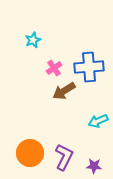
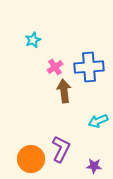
pink cross: moved 1 px right, 1 px up
brown arrow: rotated 115 degrees clockwise
orange circle: moved 1 px right, 6 px down
purple L-shape: moved 3 px left, 8 px up
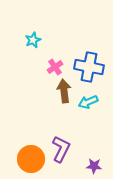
blue cross: rotated 16 degrees clockwise
cyan arrow: moved 10 px left, 19 px up
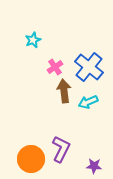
blue cross: rotated 28 degrees clockwise
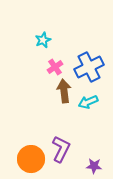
cyan star: moved 10 px right
blue cross: rotated 24 degrees clockwise
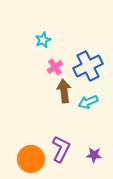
blue cross: moved 1 px left, 1 px up
purple star: moved 11 px up
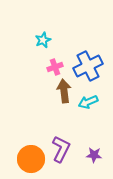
pink cross: rotated 14 degrees clockwise
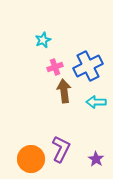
cyan arrow: moved 8 px right; rotated 24 degrees clockwise
purple star: moved 2 px right, 4 px down; rotated 28 degrees clockwise
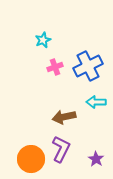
brown arrow: moved 26 px down; rotated 95 degrees counterclockwise
